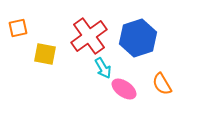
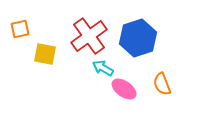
orange square: moved 2 px right, 1 px down
cyan arrow: rotated 150 degrees clockwise
orange semicircle: rotated 10 degrees clockwise
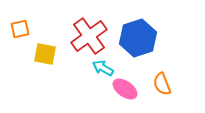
pink ellipse: moved 1 px right
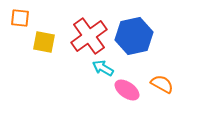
orange square: moved 11 px up; rotated 18 degrees clockwise
blue hexagon: moved 4 px left, 2 px up; rotated 6 degrees clockwise
yellow square: moved 1 px left, 12 px up
orange semicircle: rotated 140 degrees clockwise
pink ellipse: moved 2 px right, 1 px down
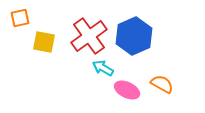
orange square: rotated 18 degrees counterclockwise
blue hexagon: rotated 12 degrees counterclockwise
pink ellipse: rotated 10 degrees counterclockwise
